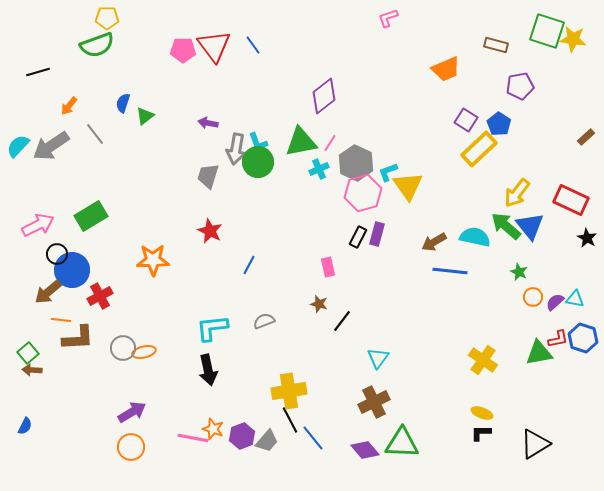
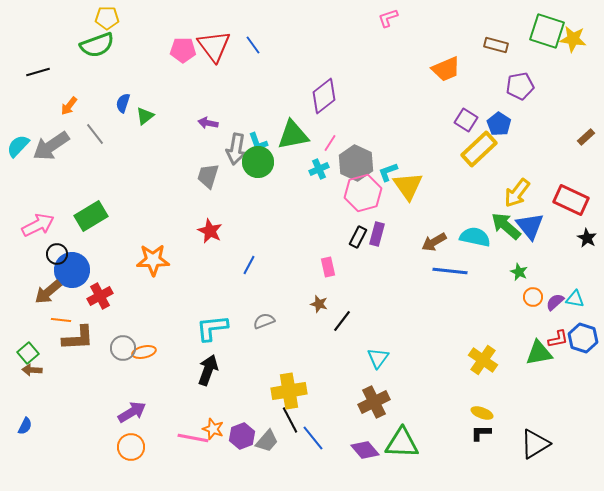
green triangle at (301, 142): moved 8 px left, 7 px up
black arrow at (208, 370): rotated 148 degrees counterclockwise
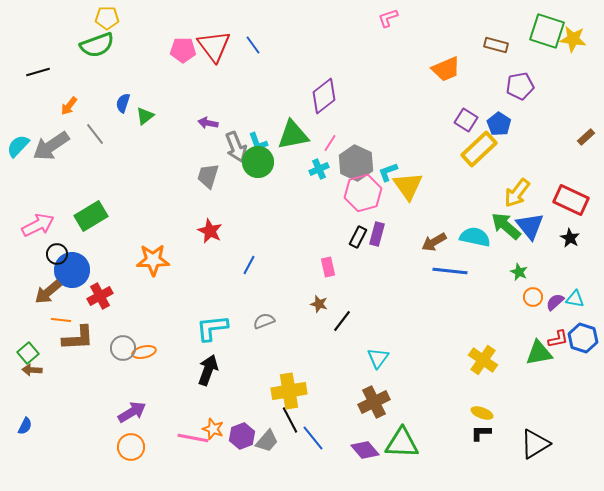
gray arrow at (236, 149): moved 2 px up; rotated 32 degrees counterclockwise
black star at (587, 238): moved 17 px left
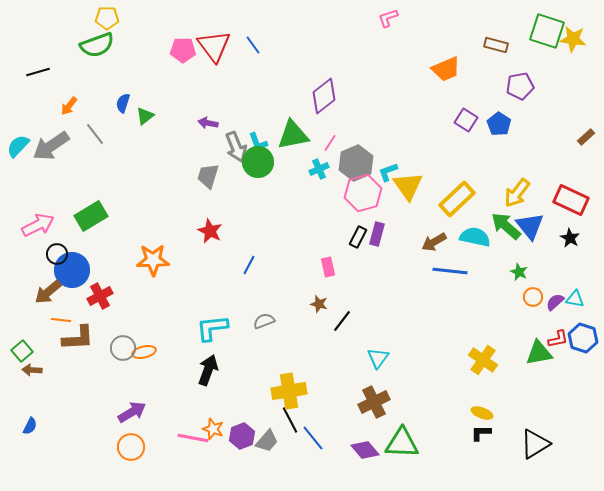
yellow rectangle at (479, 149): moved 22 px left, 50 px down
gray hexagon at (356, 163): rotated 12 degrees clockwise
green square at (28, 353): moved 6 px left, 2 px up
blue semicircle at (25, 426): moved 5 px right
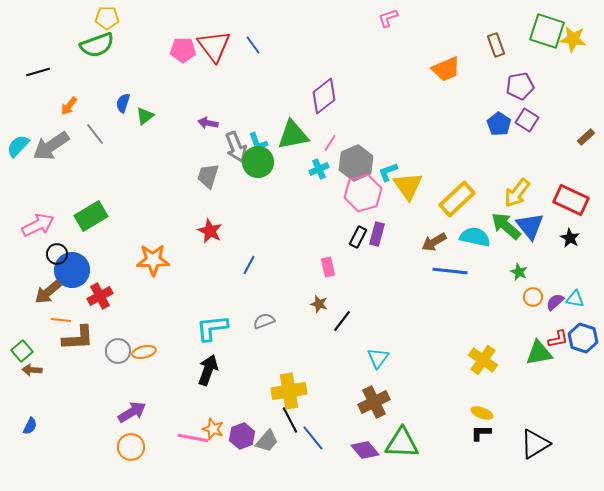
brown rectangle at (496, 45): rotated 55 degrees clockwise
purple square at (466, 120): moved 61 px right
gray circle at (123, 348): moved 5 px left, 3 px down
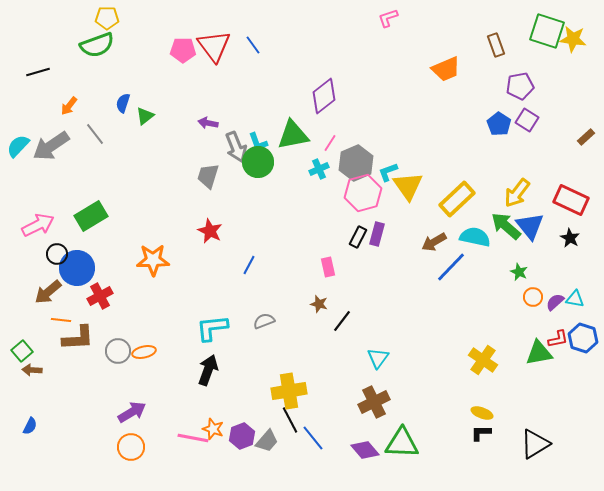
blue circle at (72, 270): moved 5 px right, 2 px up
blue line at (450, 271): moved 1 px right, 4 px up; rotated 52 degrees counterclockwise
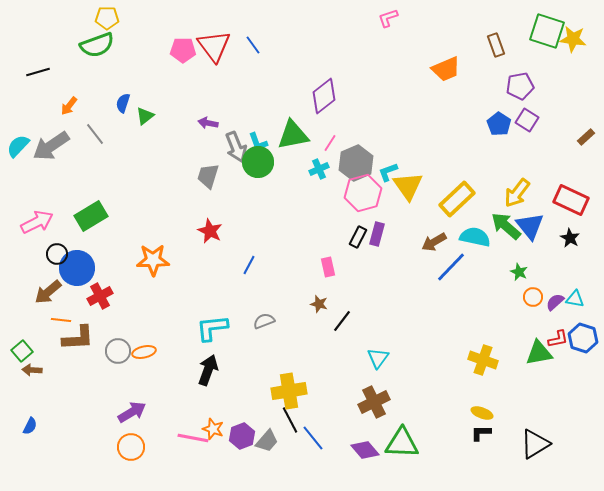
pink arrow at (38, 225): moved 1 px left, 3 px up
yellow cross at (483, 360): rotated 16 degrees counterclockwise
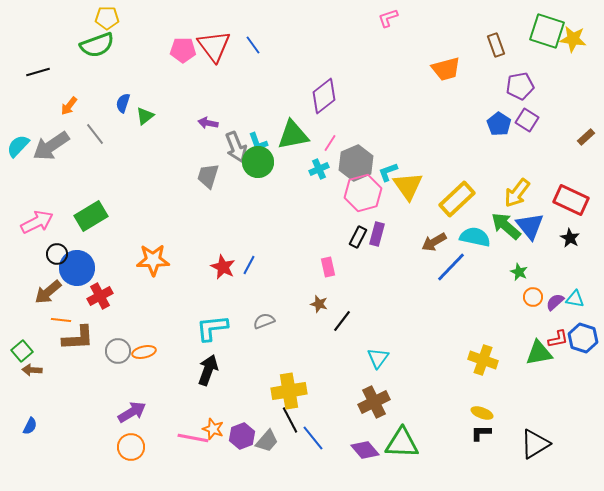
orange trapezoid at (446, 69): rotated 8 degrees clockwise
red star at (210, 231): moved 13 px right, 36 px down
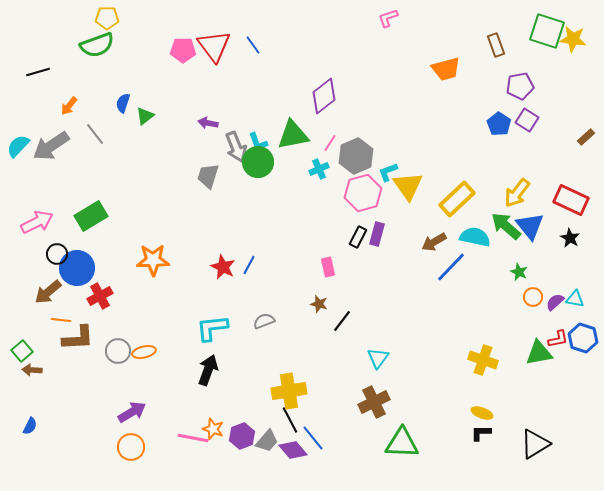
gray hexagon at (356, 163): moved 7 px up
purple diamond at (365, 450): moved 72 px left
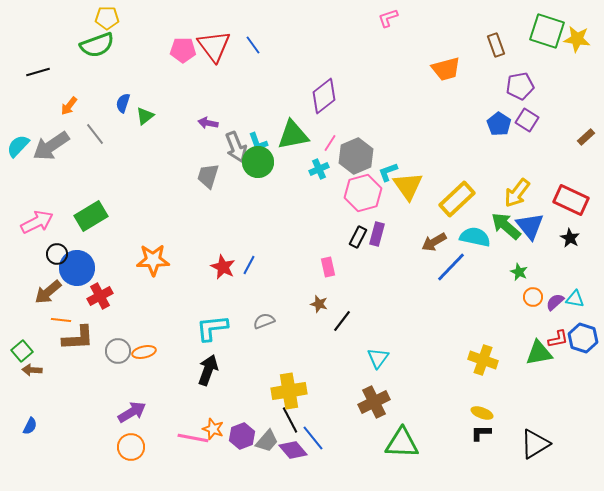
yellow star at (573, 39): moved 4 px right
